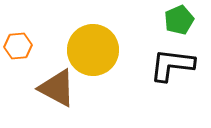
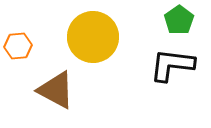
green pentagon: rotated 12 degrees counterclockwise
yellow circle: moved 13 px up
brown triangle: moved 1 px left, 2 px down
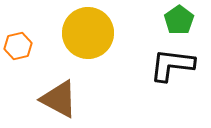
yellow circle: moved 5 px left, 4 px up
orange hexagon: rotated 8 degrees counterclockwise
brown triangle: moved 3 px right, 9 px down
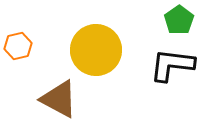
yellow circle: moved 8 px right, 17 px down
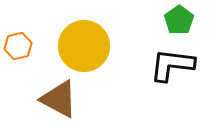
yellow circle: moved 12 px left, 4 px up
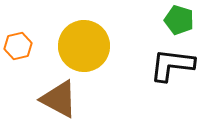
green pentagon: rotated 20 degrees counterclockwise
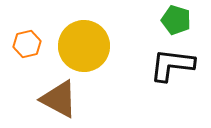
green pentagon: moved 3 px left
orange hexagon: moved 9 px right, 2 px up
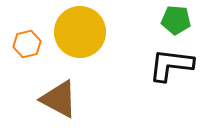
green pentagon: rotated 12 degrees counterclockwise
yellow circle: moved 4 px left, 14 px up
black L-shape: moved 1 px left
